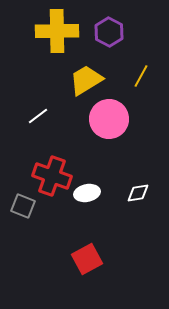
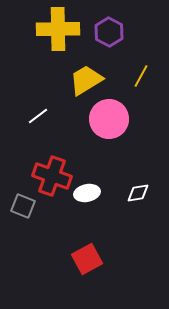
yellow cross: moved 1 px right, 2 px up
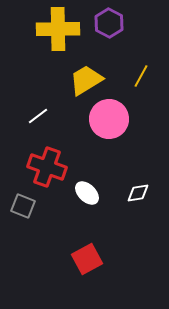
purple hexagon: moved 9 px up
red cross: moved 5 px left, 9 px up
white ellipse: rotated 55 degrees clockwise
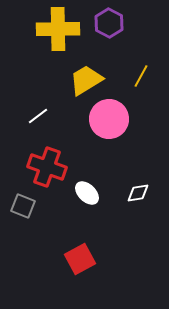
red square: moved 7 px left
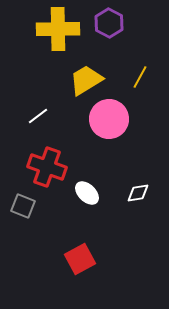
yellow line: moved 1 px left, 1 px down
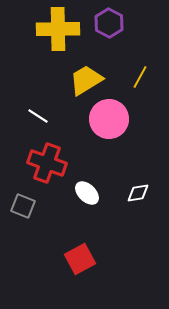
white line: rotated 70 degrees clockwise
red cross: moved 4 px up
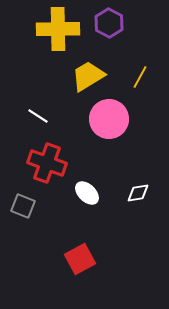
yellow trapezoid: moved 2 px right, 4 px up
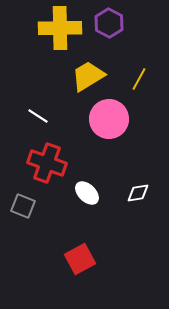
yellow cross: moved 2 px right, 1 px up
yellow line: moved 1 px left, 2 px down
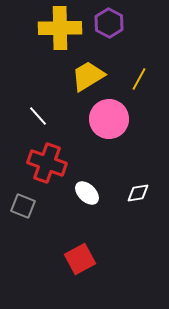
white line: rotated 15 degrees clockwise
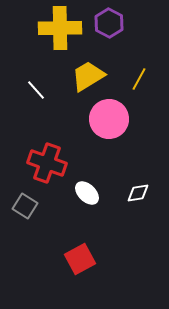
white line: moved 2 px left, 26 px up
gray square: moved 2 px right; rotated 10 degrees clockwise
